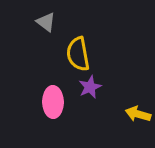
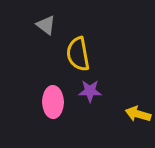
gray triangle: moved 3 px down
purple star: moved 4 px down; rotated 25 degrees clockwise
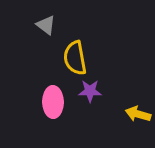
yellow semicircle: moved 3 px left, 4 px down
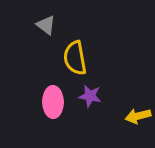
purple star: moved 5 px down; rotated 10 degrees clockwise
yellow arrow: moved 2 px down; rotated 30 degrees counterclockwise
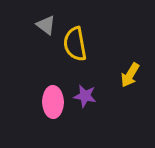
yellow semicircle: moved 14 px up
purple star: moved 5 px left
yellow arrow: moved 8 px left, 41 px up; rotated 45 degrees counterclockwise
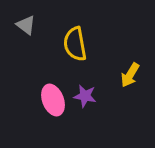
gray triangle: moved 20 px left
pink ellipse: moved 2 px up; rotated 20 degrees counterclockwise
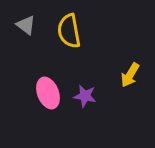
yellow semicircle: moved 6 px left, 13 px up
pink ellipse: moved 5 px left, 7 px up
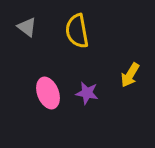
gray triangle: moved 1 px right, 2 px down
yellow semicircle: moved 8 px right
purple star: moved 2 px right, 3 px up
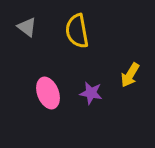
purple star: moved 4 px right
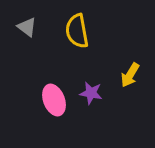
pink ellipse: moved 6 px right, 7 px down
